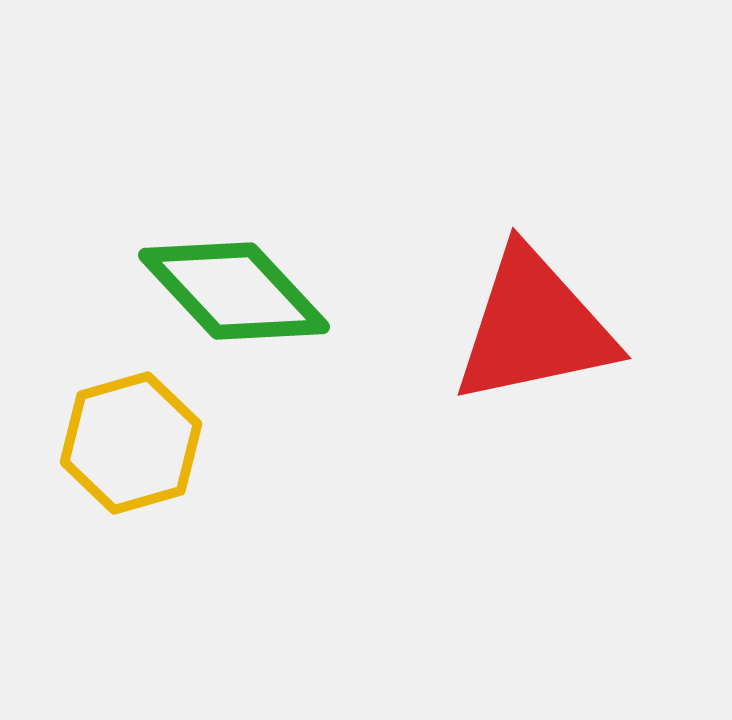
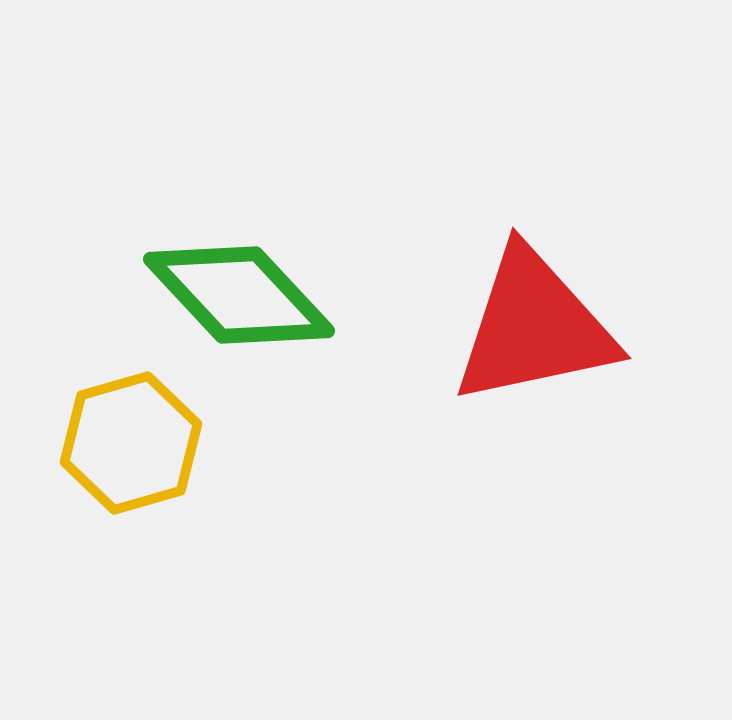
green diamond: moved 5 px right, 4 px down
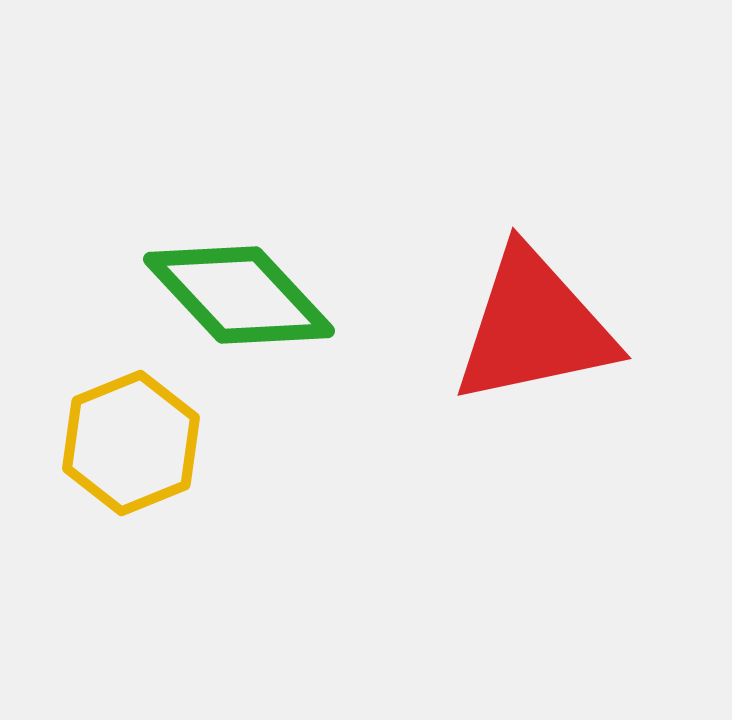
yellow hexagon: rotated 6 degrees counterclockwise
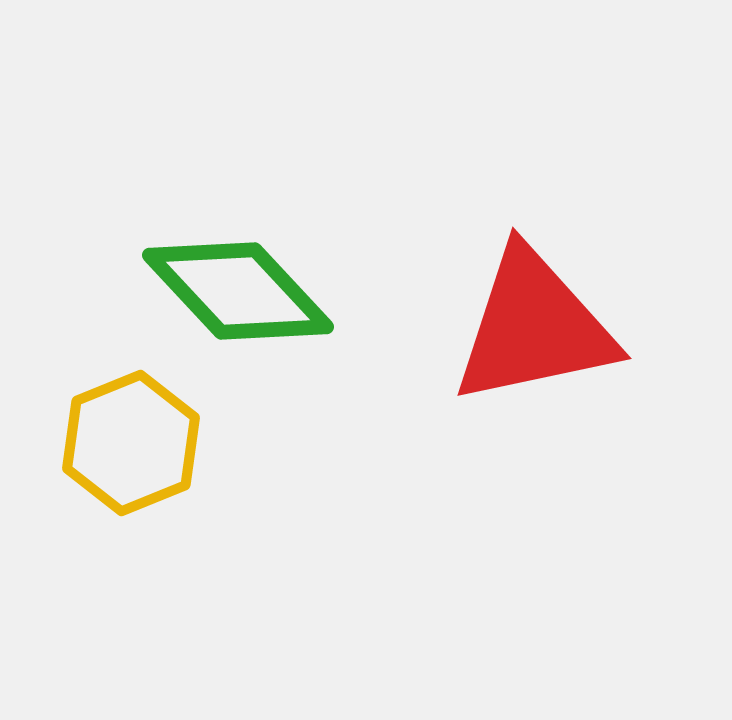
green diamond: moved 1 px left, 4 px up
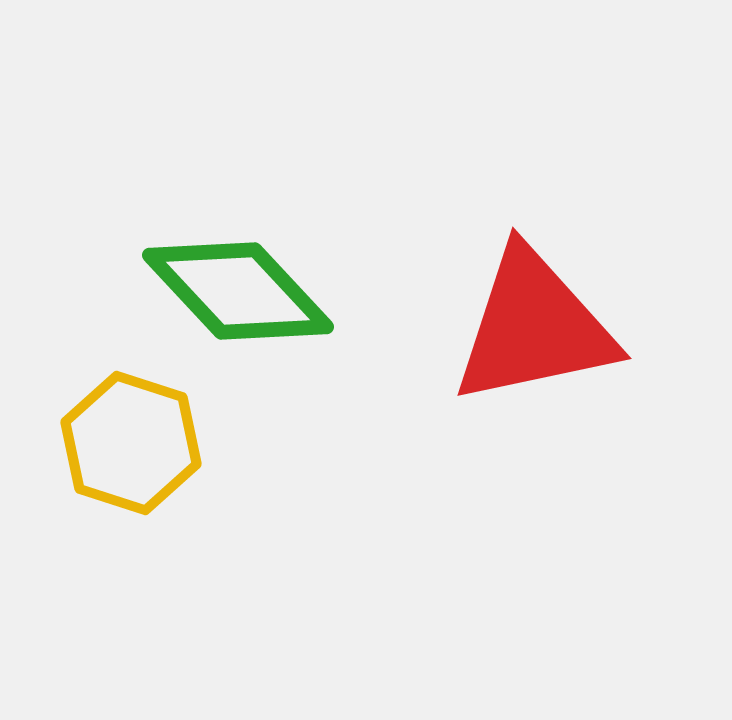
yellow hexagon: rotated 20 degrees counterclockwise
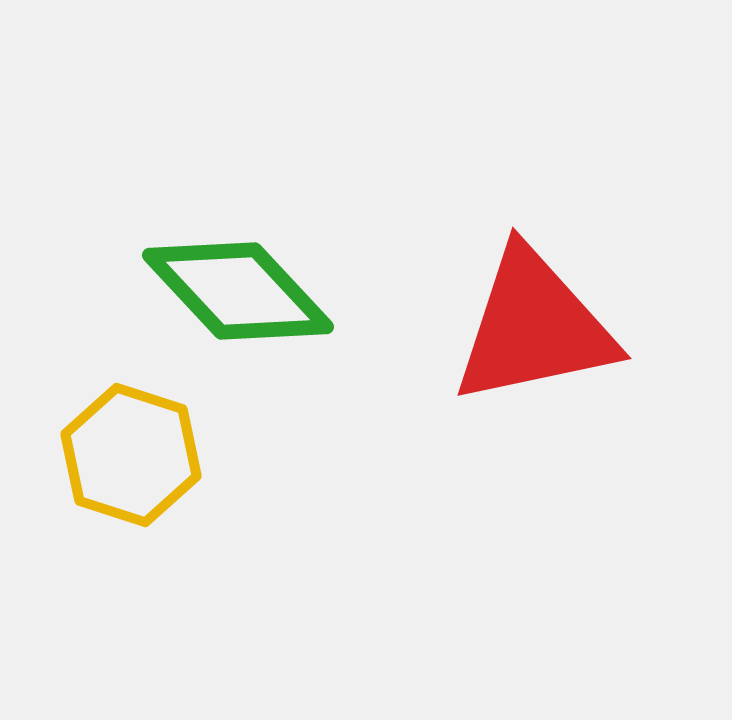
yellow hexagon: moved 12 px down
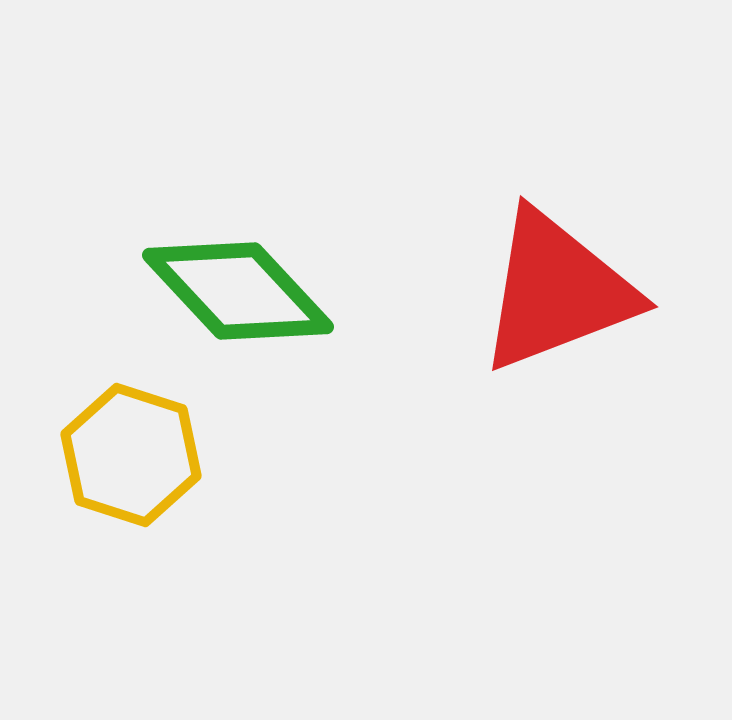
red triangle: moved 23 px right, 36 px up; rotated 9 degrees counterclockwise
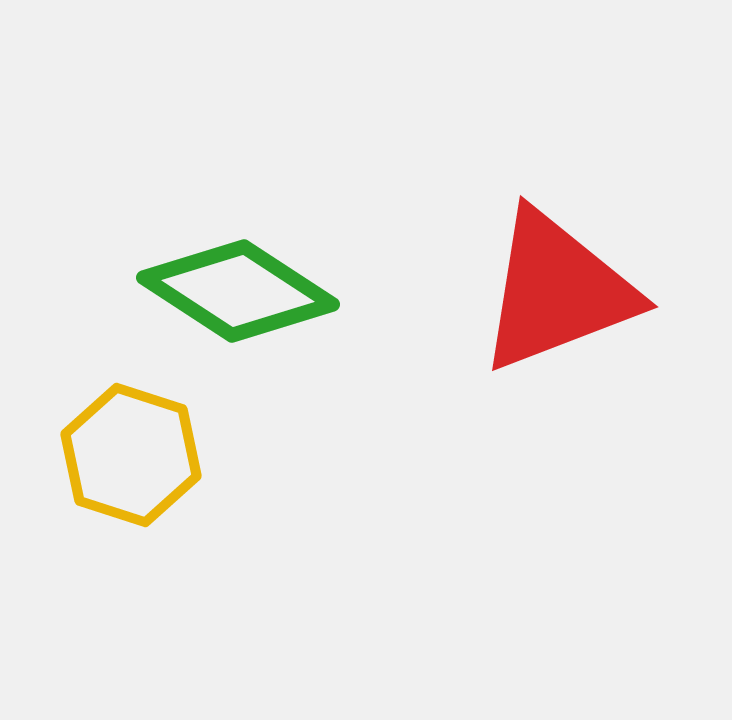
green diamond: rotated 14 degrees counterclockwise
